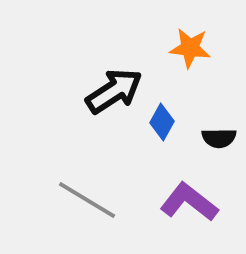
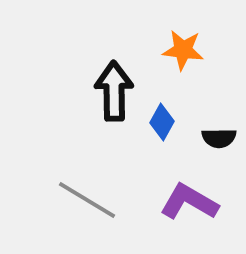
orange star: moved 7 px left, 2 px down
black arrow: rotated 58 degrees counterclockwise
purple L-shape: rotated 8 degrees counterclockwise
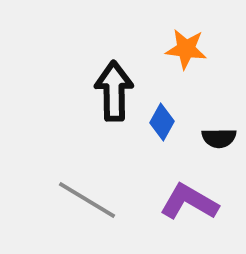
orange star: moved 3 px right, 1 px up
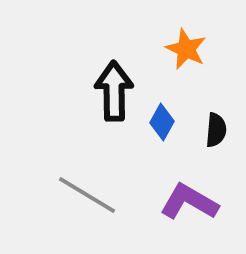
orange star: rotated 18 degrees clockwise
black semicircle: moved 3 px left, 8 px up; rotated 84 degrees counterclockwise
gray line: moved 5 px up
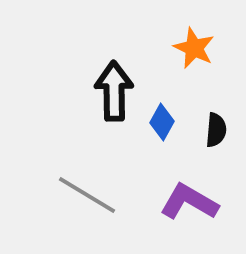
orange star: moved 8 px right, 1 px up
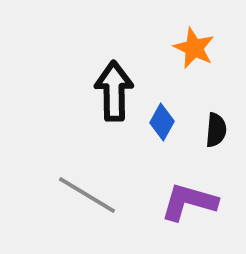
purple L-shape: rotated 14 degrees counterclockwise
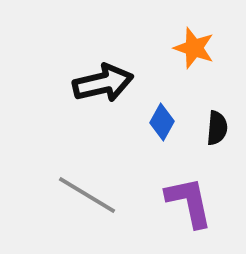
orange star: rotated 6 degrees counterclockwise
black arrow: moved 11 px left, 8 px up; rotated 78 degrees clockwise
black semicircle: moved 1 px right, 2 px up
purple L-shape: rotated 62 degrees clockwise
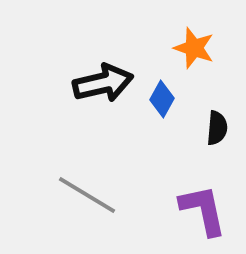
blue diamond: moved 23 px up
purple L-shape: moved 14 px right, 8 px down
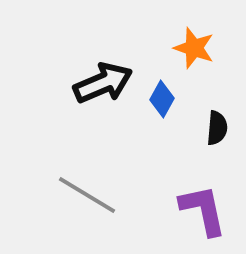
black arrow: rotated 10 degrees counterclockwise
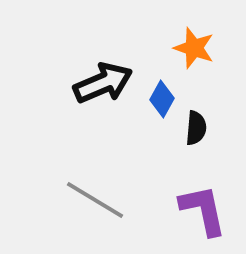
black semicircle: moved 21 px left
gray line: moved 8 px right, 5 px down
